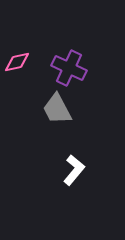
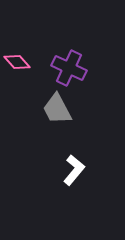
pink diamond: rotated 60 degrees clockwise
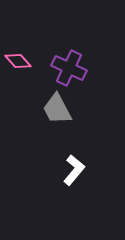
pink diamond: moved 1 px right, 1 px up
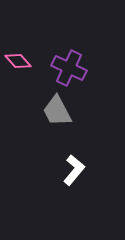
gray trapezoid: moved 2 px down
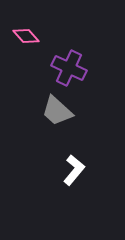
pink diamond: moved 8 px right, 25 px up
gray trapezoid: rotated 20 degrees counterclockwise
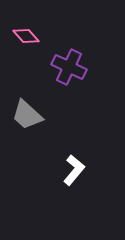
purple cross: moved 1 px up
gray trapezoid: moved 30 px left, 4 px down
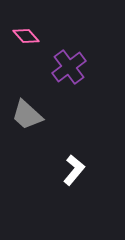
purple cross: rotated 28 degrees clockwise
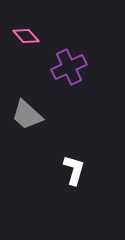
purple cross: rotated 12 degrees clockwise
white L-shape: rotated 24 degrees counterclockwise
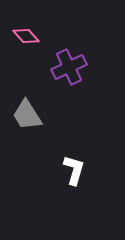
gray trapezoid: rotated 16 degrees clockwise
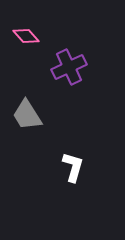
white L-shape: moved 1 px left, 3 px up
